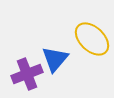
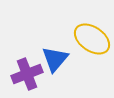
yellow ellipse: rotated 9 degrees counterclockwise
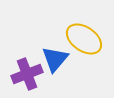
yellow ellipse: moved 8 px left
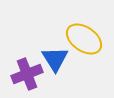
blue triangle: rotated 12 degrees counterclockwise
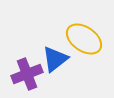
blue triangle: rotated 24 degrees clockwise
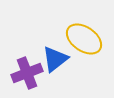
purple cross: moved 1 px up
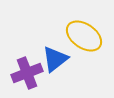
yellow ellipse: moved 3 px up
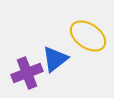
yellow ellipse: moved 4 px right
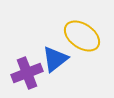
yellow ellipse: moved 6 px left
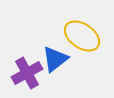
purple cross: rotated 8 degrees counterclockwise
